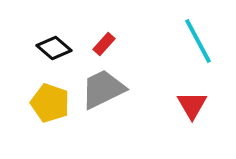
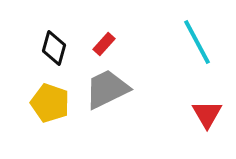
cyan line: moved 1 px left, 1 px down
black diamond: rotated 64 degrees clockwise
gray trapezoid: moved 4 px right
red triangle: moved 15 px right, 9 px down
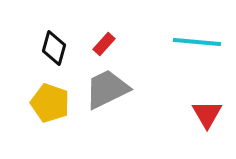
cyan line: rotated 57 degrees counterclockwise
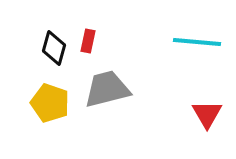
red rectangle: moved 16 px left, 3 px up; rotated 30 degrees counterclockwise
gray trapezoid: rotated 12 degrees clockwise
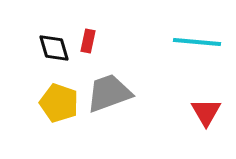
black diamond: rotated 32 degrees counterclockwise
gray trapezoid: moved 2 px right, 4 px down; rotated 6 degrees counterclockwise
yellow pentagon: moved 9 px right
red triangle: moved 1 px left, 2 px up
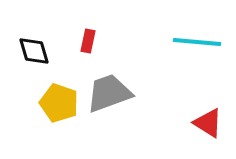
black diamond: moved 20 px left, 3 px down
red triangle: moved 2 px right, 11 px down; rotated 28 degrees counterclockwise
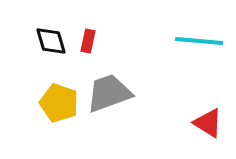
cyan line: moved 2 px right, 1 px up
black diamond: moved 17 px right, 10 px up
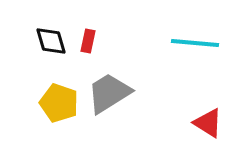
cyan line: moved 4 px left, 2 px down
gray trapezoid: rotated 12 degrees counterclockwise
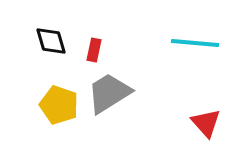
red rectangle: moved 6 px right, 9 px down
yellow pentagon: moved 2 px down
red triangle: moved 2 px left; rotated 16 degrees clockwise
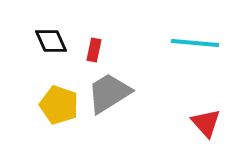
black diamond: rotated 8 degrees counterclockwise
